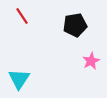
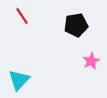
black pentagon: moved 1 px right
cyan triangle: moved 1 px down; rotated 10 degrees clockwise
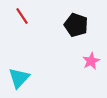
black pentagon: rotated 30 degrees clockwise
cyan triangle: moved 2 px up
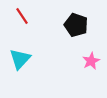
cyan triangle: moved 1 px right, 19 px up
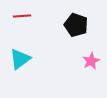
red line: rotated 60 degrees counterclockwise
cyan triangle: rotated 10 degrees clockwise
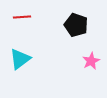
red line: moved 1 px down
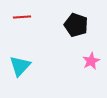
cyan triangle: moved 7 px down; rotated 10 degrees counterclockwise
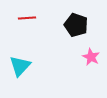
red line: moved 5 px right, 1 px down
pink star: moved 4 px up; rotated 18 degrees counterclockwise
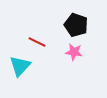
red line: moved 10 px right, 24 px down; rotated 30 degrees clockwise
pink star: moved 17 px left, 5 px up; rotated 18 degrees counterclockwise
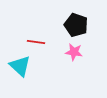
red line: moved 1 px left; rotated 18 degrees counterclockwise
cyan triangle: rotated 30 degrees counterclockwise
